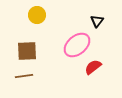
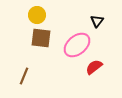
brown square: moved 14 px right, 13 px up; rotated 10 degrees clockwise
red semicircle: moved 1 px right
brown line: rotated 60 degrees counterclockwise
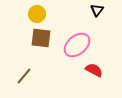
yellow circle: moved 1 px up
black triangle: moved 11 px up
red semicircle: moved 3 px down; rotated 66 degrees clockwise
brown line: rotated 18 degrees clockwise
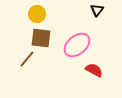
brown line: moved 3 px right, 17 px up
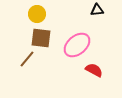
black triangle: rotated 48 degrees clockwise
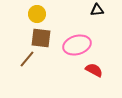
pink ellipse: rotated 24 degrees clockwise
